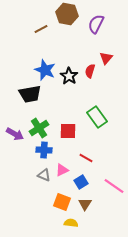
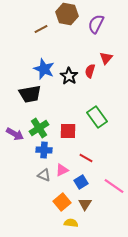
blue star: moved 1 px left, 1 px up
orange square: rotated 30 degrees clockwise
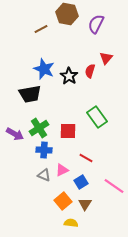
orange square: moved 1 px right, 1 px up
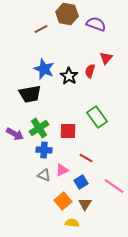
purple semicircle: rotated 84 degrees clockwise
yellow semicircle: moved 1 px right
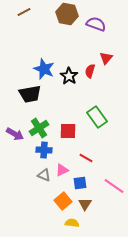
brown line: moved 17 px left, 17 px up
blue square: moved 1 px left, 1 px down; rotated 24 degrees clockwise
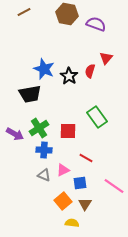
pink triangle: moved 1 px right
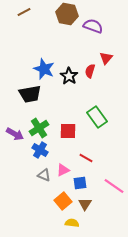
purple semicircle: moved 3 px left, 2 px down
blue cross: moved 4 px left; rotated 28 degrees clockwise
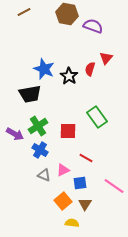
red semicircle: moved 2 px up
green cross: moved 1 px left, 2 px up
